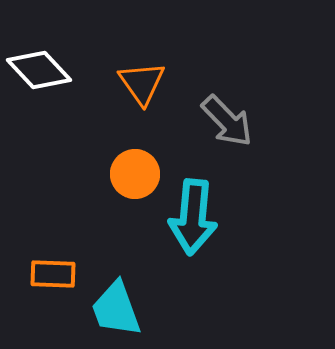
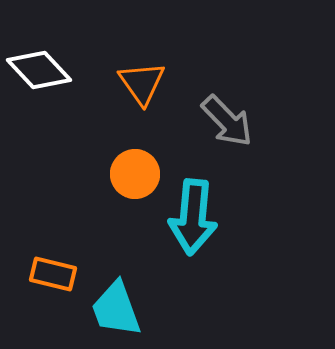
orange rectangle: rotated 12 degrees clockwise
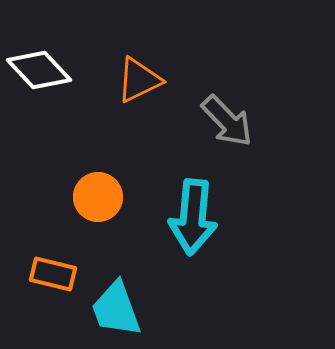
orange triangle: moved 3 px left, 3 px up; rotated 39 degrees clockwise
orange circle: moved 37 px left, 23 px down
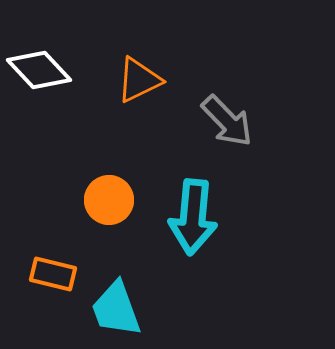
orange circle: moved 11 px right, 3 px down
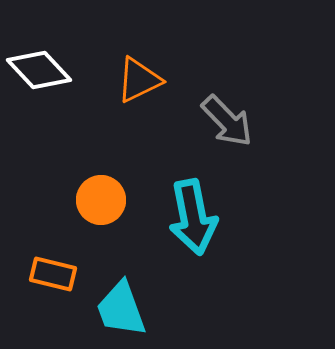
orange circle: moved 8 px left
cyan arrow: rotated 16 degrees counterclockwise
cyan trapezoid: moved 5 px right
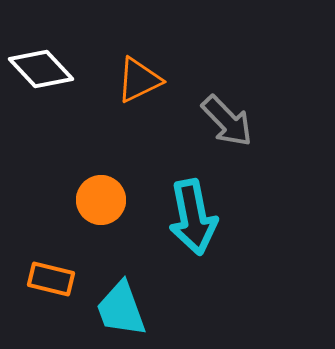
white diamond: moved 2 px right, 1 px up
orange rectangle: moved 2 px left, 5 px down
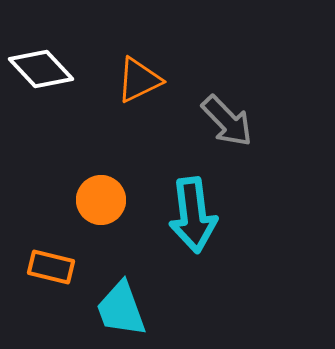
cyan arrow: moved 2 px up; rotated 4 degrees clockwise
orange rectangle: moved 12 px up
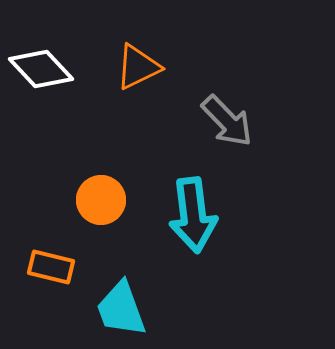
orange triangle: moved 1 px left, 13 px up
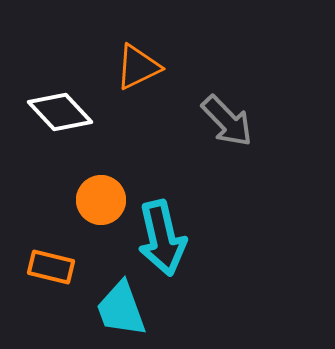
white diamond: moved 19 px right, 43 px down
cyan arrow: moved 31 px left, 23 px down; rotated 6 degrees counterclockwise
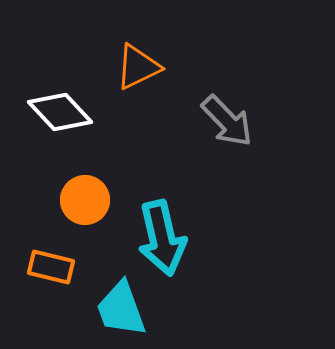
orange circle: moved 16 px left
